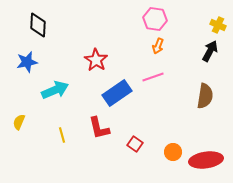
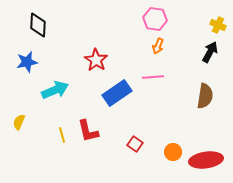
black arrow: moved 1 px down
pink line: rotated 15 degrees clockwise
red L-shape: moved 11 px left, 3 px down
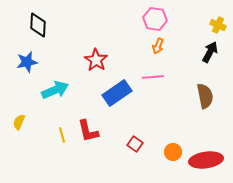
brown semicircle: rotated 20 degrees counterclockwise
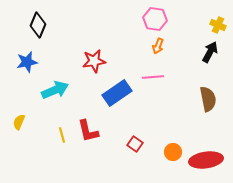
black diamond: rotated 20 degrees clockwise
red star: moved 2 px left, 1 px down; rotated 30 degrees clockwise
brown semicircle: moved 3 px right, 3 px down
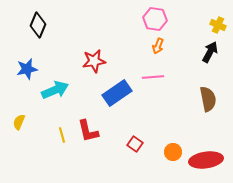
blue star: moved 7 px down
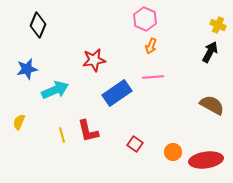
pink hexagon: moved 10 px left; rotated 15 degrees clockwise
orange arrow: moved 7 px left
red star: moved 1 px up
brown semicircle: moved 4 px right, 6 px down; rotated 50 degrees counterclockwise
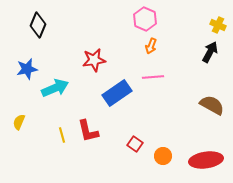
cyan arrow: moved 2 px up
orange circle: moved 10 px left, 4 px down
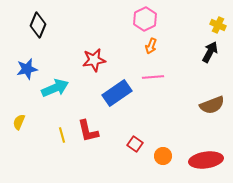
pink hexagon: rotated 10 degrees clockwise
brown semicircle: rotated 130 degrees clockwise
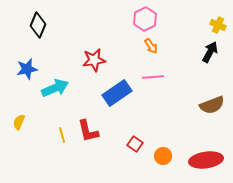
orange arrow: rotated 56 degrees counterclockwise
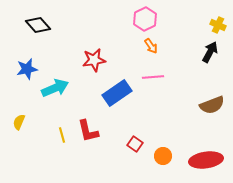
black diamond: rotated 65 degrees counterclockwise
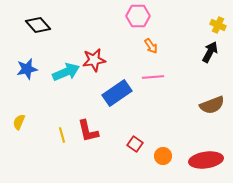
pink hexagon: moved 7 px left, 3 px up; rotated 25 degrees clockwise
cyan arrow: moved 11 px right, 16 px up
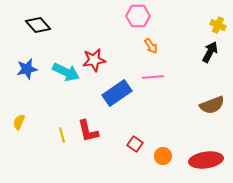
cyan arrow: rotated 48 degrees clockwise
